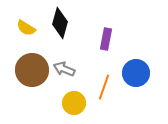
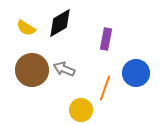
black diamond: rotated 44 degrees clockwise
orange line: moved 1 px right, 1 px down
yellow circle: moved 7 px right, 7 px down
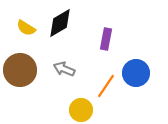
brown circle: moved 12 px left
orange line: moved 1 px right, 2 px up; rotated 15 degrees clockwise
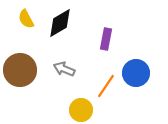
yellow semicircle: moved 9 px up; rotated 30 degrees clockwise
